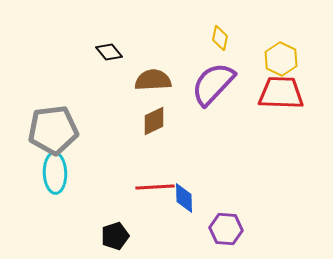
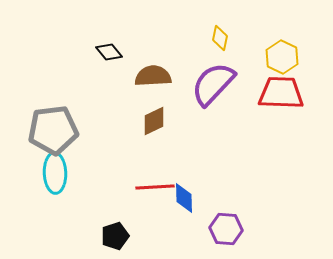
yellow hexagon: moved 1 px right, 2 px up
brown semicircle: moved 4 px up
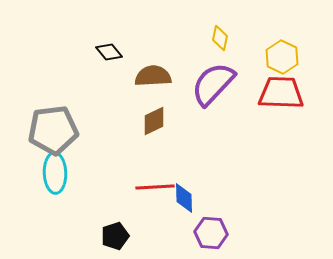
purple hexagon: moved 15 px left, 4 px down
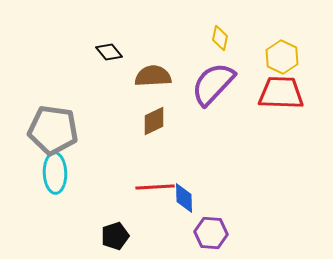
gray pentagon: rotated 15 degrees clockwise
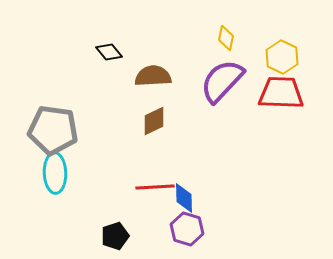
yellow diamond: moved 6 px right
purple semicircle: moved 9 px right, 3 px up
purple hexagon: moved 24 px left, 4 px up; rotated 12 degrees clockwise
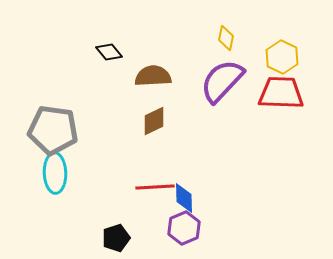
purple hexagon: moved 3 px left, 1 px up; rotated 20 degrees clockwise
black pentagon: moved 1 px right, 2 px down
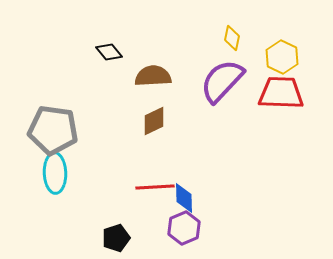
yellow diamond: moved 6 px right
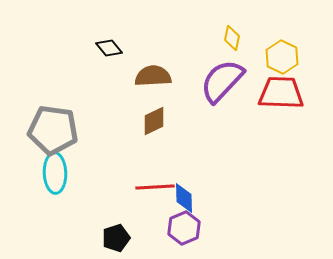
black diamond: moved 4 px up
